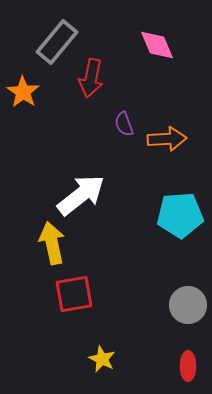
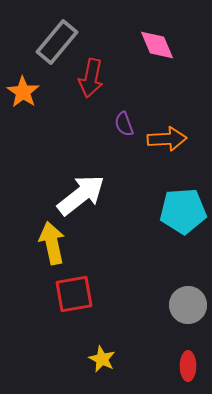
cyan pentagon: moved 3 px right, 4 px up
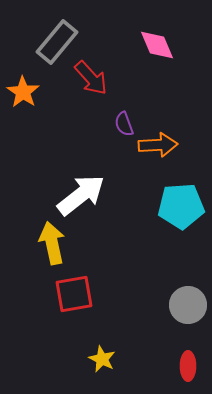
red arrow: rotated 54 degrees counterclockwise
orange arrow: moved 9 px left, 6 px down
cyan pentagon: moved 2 px left, 5 px up
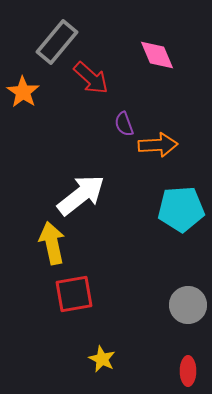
pink diamond: moved 10 px down
red arrow: rotated 6 degrees counterclockwise
cyan pentagon: moved 3 px down
red ellipse: moved 5 px down
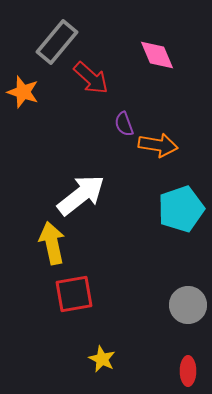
orange star: rotated 16 degrees counterclockwise
orange arrow: rotated 12 degrees clockwise
cyan pentagon: rotated 15 degrees counterclockwise
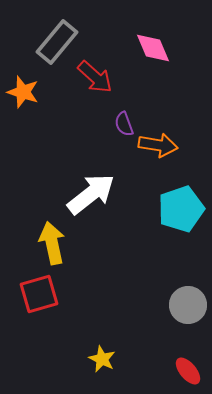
pink diamond: moved 4 px left, 7 px up
red arrow: moved 4 px right, 1 px up
white arrow: moved 10 px right, 1 px up
red square: moved 35 px left; rotated 6 degrees counterclockwise
red ellipse: rotated 40 degrees counterclockwise
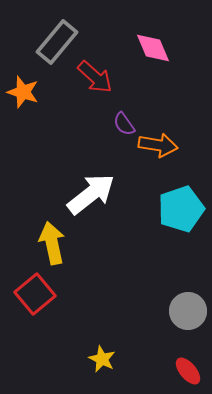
purple semicircle: rotated 15 degrees counterclockwise
red square: moved 4 px left; rotated 24 degrees counterclockwise
gray circle: moved 6 px down
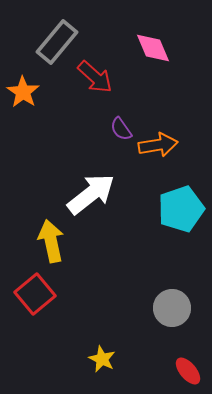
orange star: rotated 16 degrees clockwise
purple semicircle: moved 3 px left, 5 px down
orange arrow: rotated 18 degrees counterclockwise
yellow arrow: moved 1 px left, 2 px up
gray circle: moved 16 px left, 3 px up
